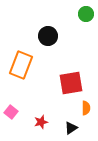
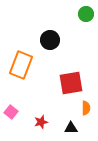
black circle: moved 2 px right, 4 px down
black triangle: rotated 32 degrees clockwise
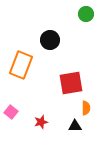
black triangle: moved 4 px right, 2 px up
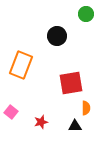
black circle: moved 7 px right, 4 px up
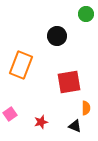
red square: moved 2 px left, 1 px up
pink square: moved 1 px left, 2 px down; rotated 16 degrees clockwise
black triangle: rotated 24 degrees clockwise
